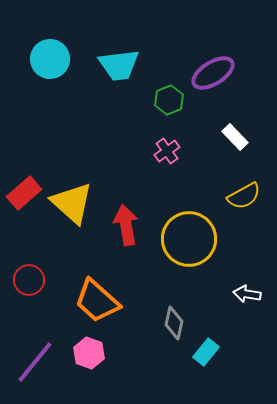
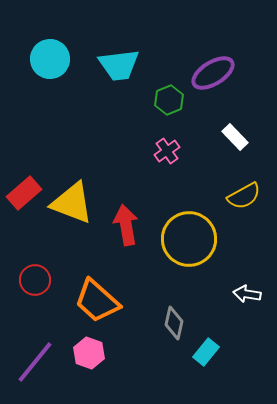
yellow triangle: rotated 21 degrees counterclockwise
red circle: moved 6 px right
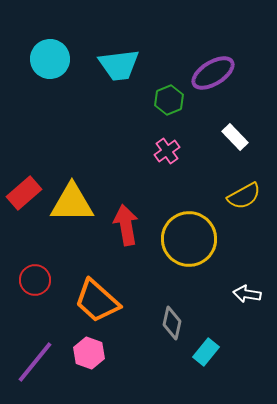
yellow triangle: rotated 21 degrees counterclockwise
gray diamond: moved 2 px left
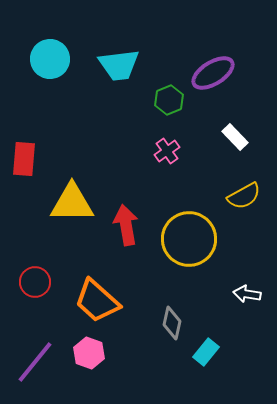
red rectangle: moved 34 px up; rotated 44 degrees counterclockwise
red circle: moved 2 px down
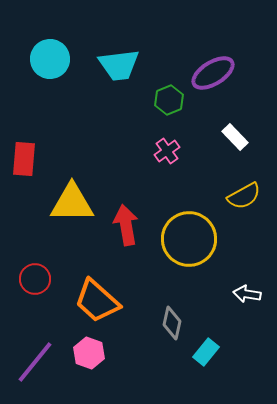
red circle: moved 3 px up
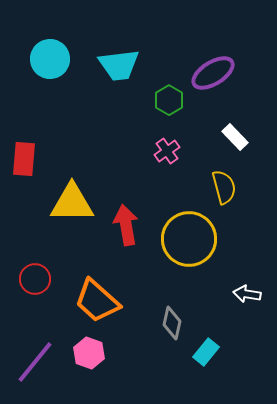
green hexagon: rotated 8 degrees counterclockwise
yellow semicircle: moved 20 px left, 9 px up; rotated 76 degrees counterclockwise
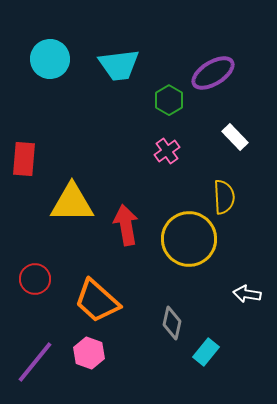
yellow semicircle: moved 10 px down; rotated 12 degrees clockwise
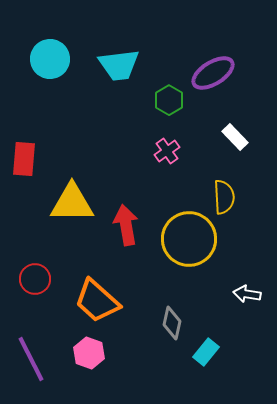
purple line: moved 4 px left, 3 px up; rotated 66 degrees counterclockwise
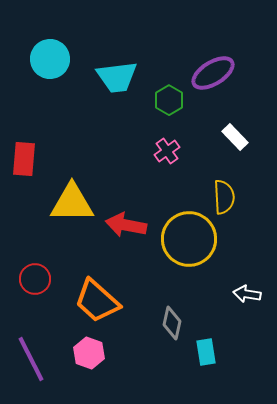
cyan trapezoid: moved 2 px left, 12 px down
red arrow: rotated 69 degrees counterclockwise
cyan rectangle: rotated 48 degrees counterclockwise
